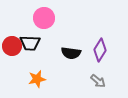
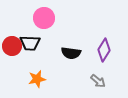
purple diamond: moved 4 px right
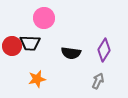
gray arrow: rotated 105 degrees counterclockwise
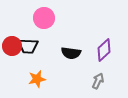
black trapezoid: moved 2 px left, 3 px down
purple diamond: rotated 15 degrees clockwise
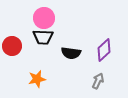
black trapezoid: moved 15 px right, 9 px up
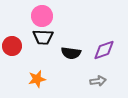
pink circle: moved 2 px left, 2 px up
purple diamond: rotated 25 degrees clockwise
gray arrow: rotated 56 degrees clockwise
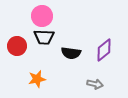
black trapezoid: moved 1 px right
red circle: moved 5 px right
purple diamond: rotated 20 degrees counterclockwise
gray arrow: moved 3 px left, 3 px down; rotated 21 degrees clockwise
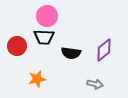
pink circle: moved 5 px right
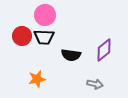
pink circle: moved 2 px left, 1 px up
red circle: moved 5 px right, 10 px up
black semicircle: moved 2 px down
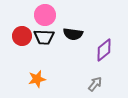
black semicircle: moved 2 px right, 21 px up
gray arrow: rotated 63 degrees counterclockwise
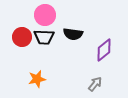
red circle: moved 1 px down
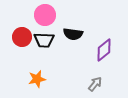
black trapezoid: moved 3 px down
